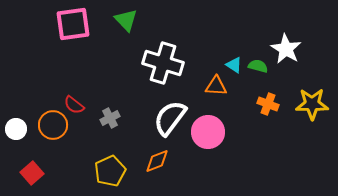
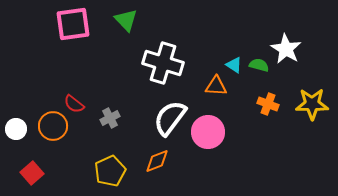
green semicircle: moved 1 px right, 1 px up
red semicircle: moved 1 px up
orange circle: moved 1 px down
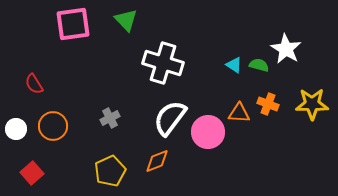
orange triangle: moved 23 px right, 27 px down
red semicircle: moved 40 px left, 20 px up; rotated 20 degrees clockwise
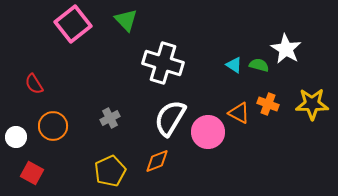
pink square: rotated 30 degrees counterclockwise
orange triangle: rotated 25 degrees clockwise
white semicircle: rotated 6 degrees counterclockwise
white circle: moved 8 px down
red square: rotated 20 degrees counterclockwise
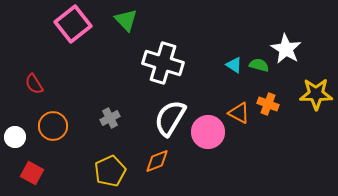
yellow star: moved 4 px right, 10 px up
white circle: moved 1 px left
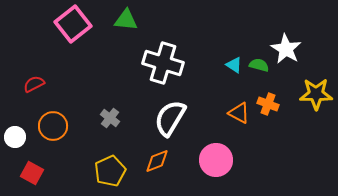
green triangle: rotated 40 degrees counterclockwise
red semicircle: rotated 95 degrees clockwise
gray cross: rotated 24 degrees counterclockwise
pink circle: moved 8 px right, 28 px down
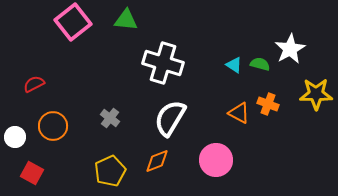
pink square: moved 2 px up
white star: moved 4 px right; rotated 12 degrees clockwise
green semicircle: moved 1 px right, 1 px up
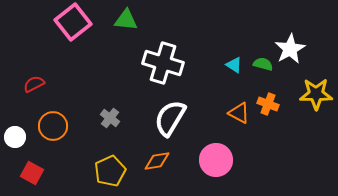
green semicircle: moved 3 px right
orange diamond: rotated 12 degrees clockwise
